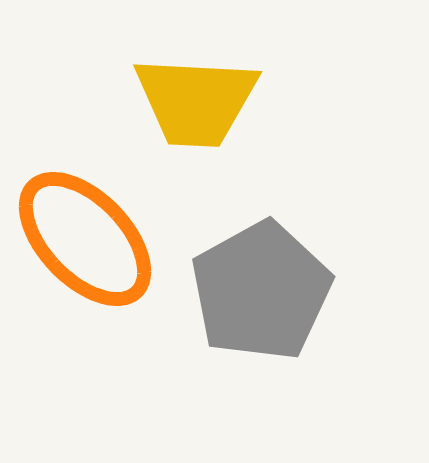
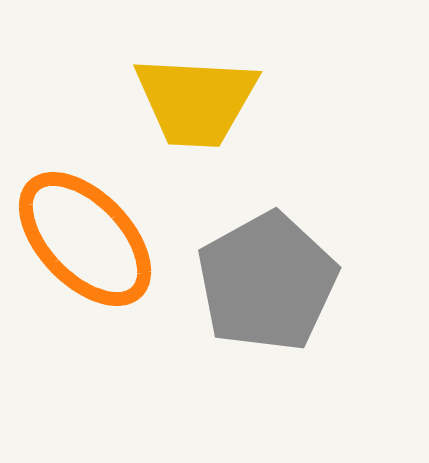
gray pentagon: moved 6 px right, 9 px up
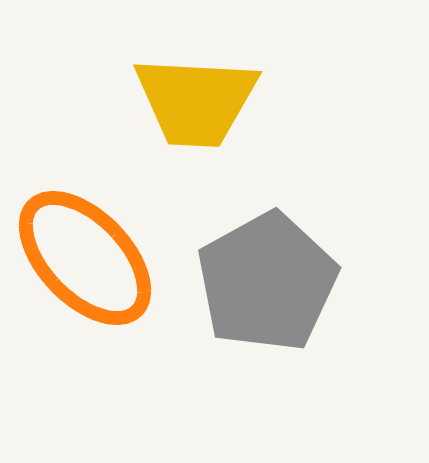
orange ellipse: moved 19 px down
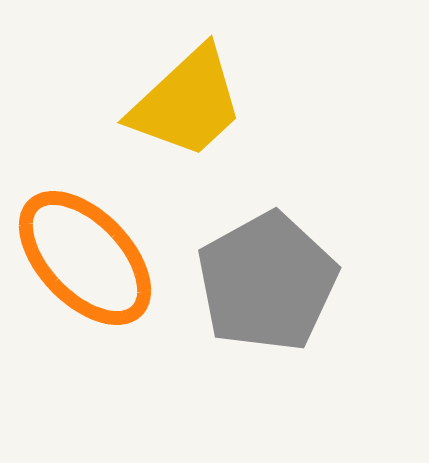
yellow trapezoid: moved 9 px left, 2 px down; rotated 46 degrees counterclockwise
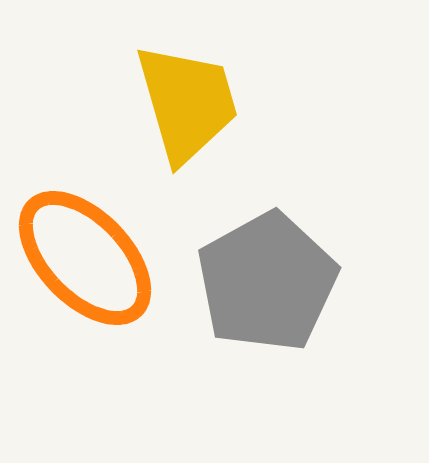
yellow trapezoid: rotated 63 degrees counterclockwise
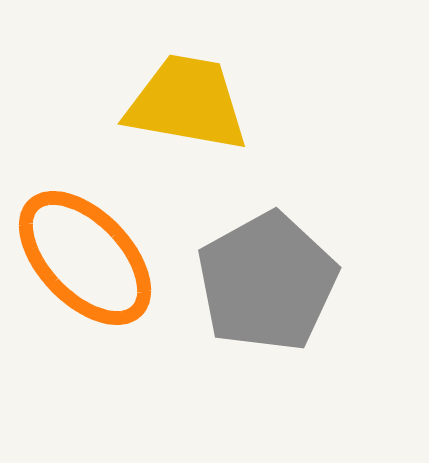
yellow trapezoid: rotated 64 degrees counterclockwise
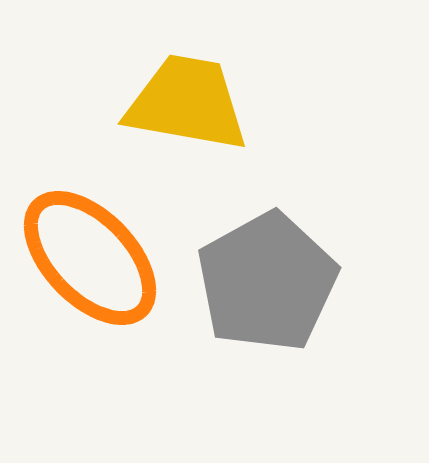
orange ellipse: moved 5 px right
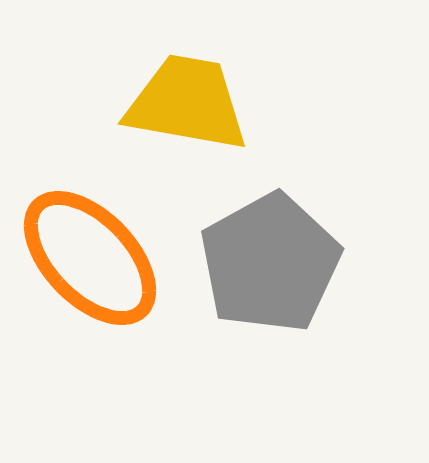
gray pentagon: moved 3 px right, 19 px up
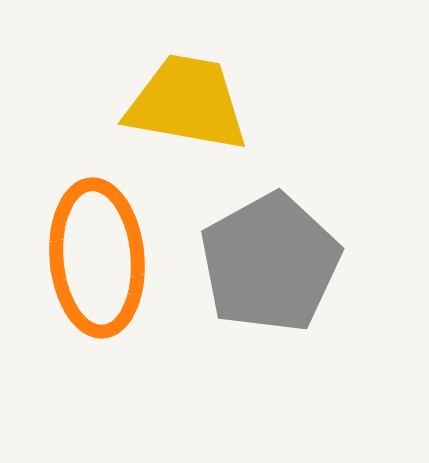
orange ellipse: moved 7 px right; rotated 39 degrees clockwise
